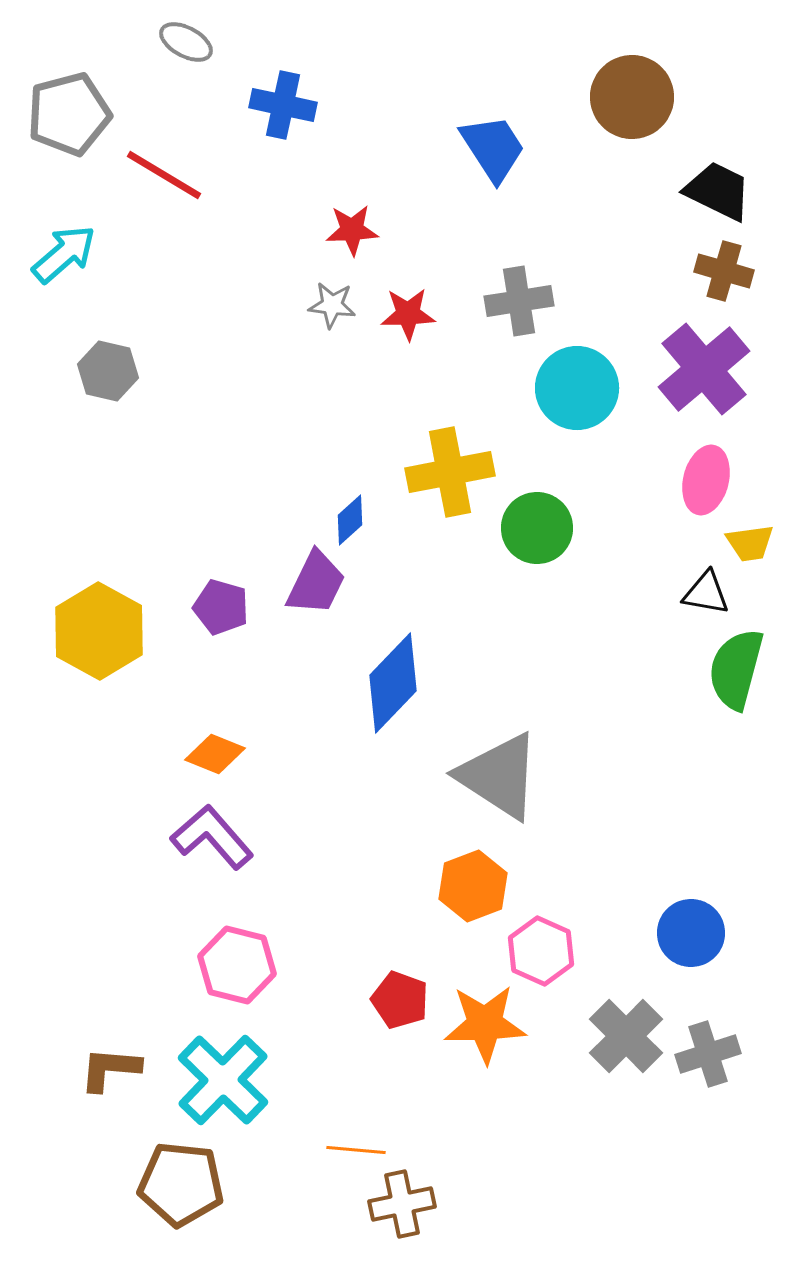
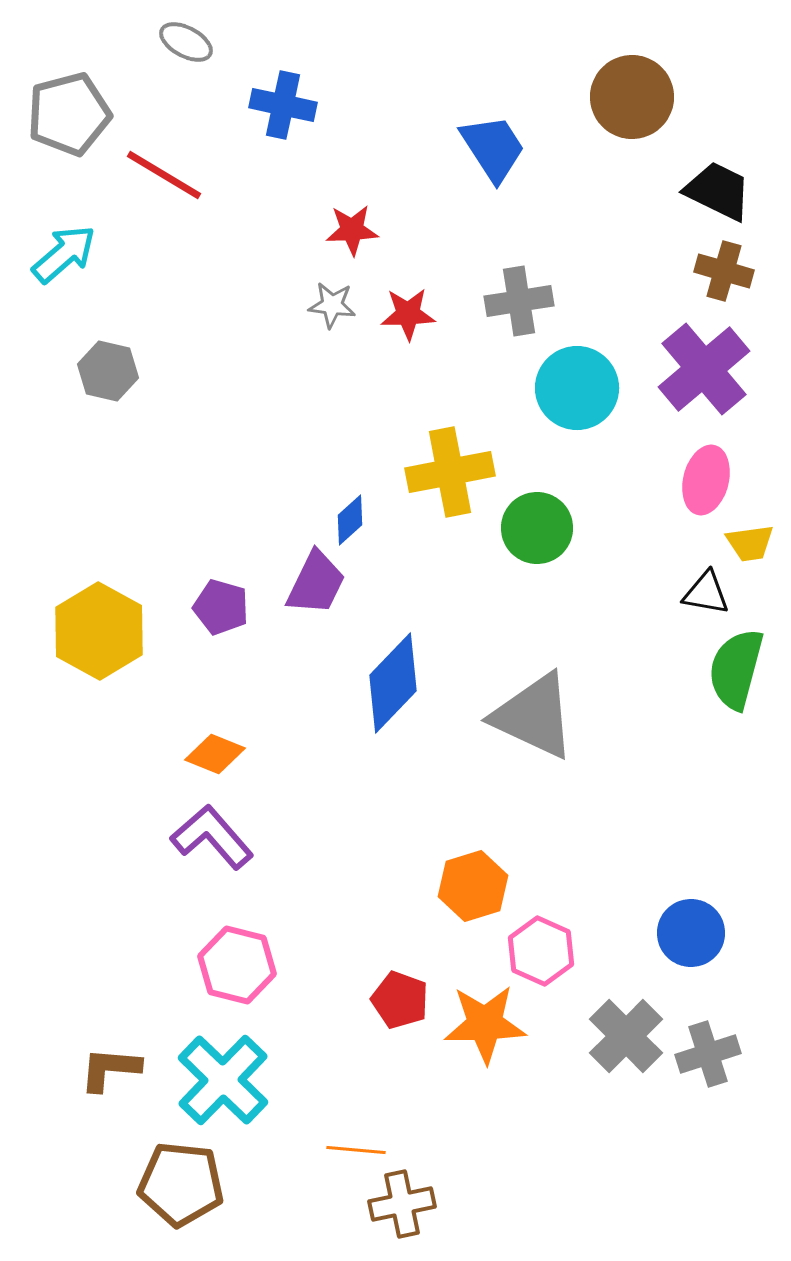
gray triangle at (499, 776): moved 35 px right, 60 px up; rotated 8 degrees counterclockwise
orange hexagon at (473, 886): rotated 4 degrees clockwise
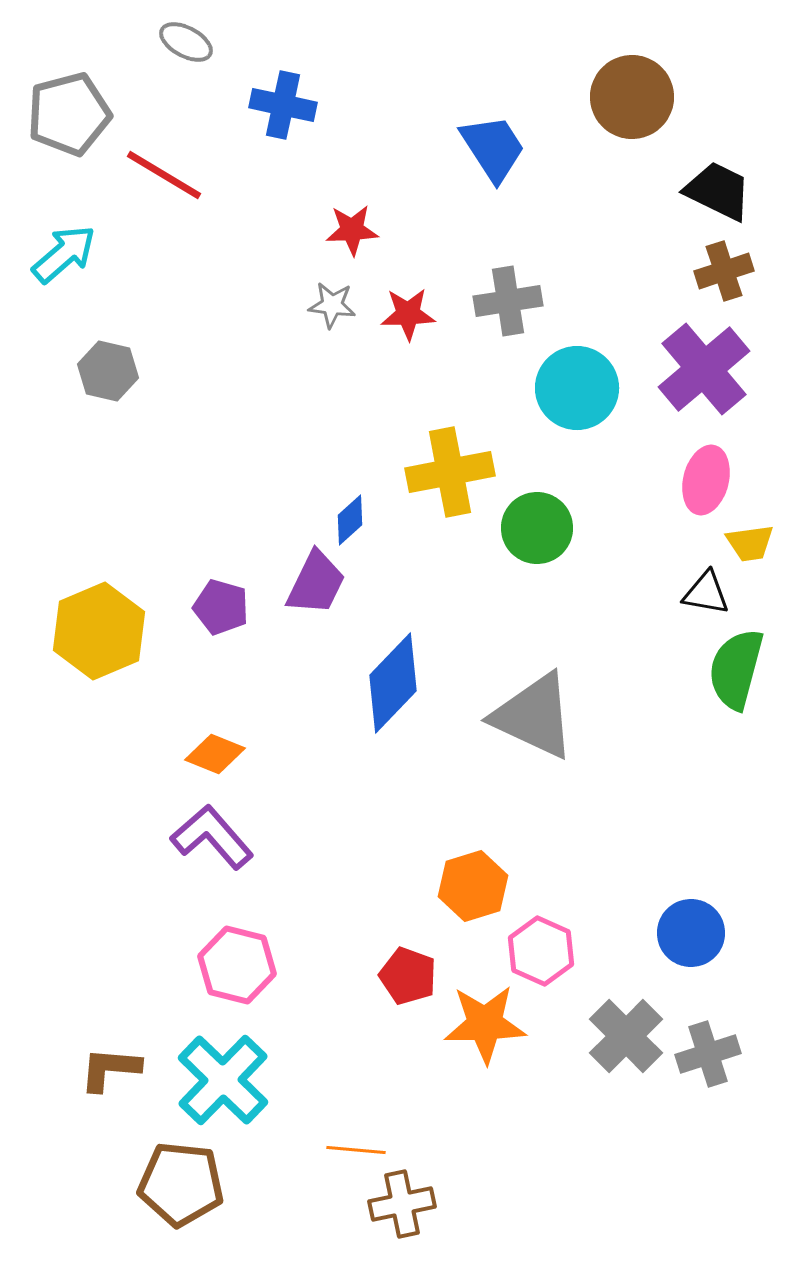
brown cross at (724, 271): rotated 34 degrees counterclockwise
gray cross at (519, 301): moved 11 px left
yellow hexagon at (99, 631): rotated 8 degrees clockwise
red pentagon at (400, 1000): moved 8 px right, 24 px up
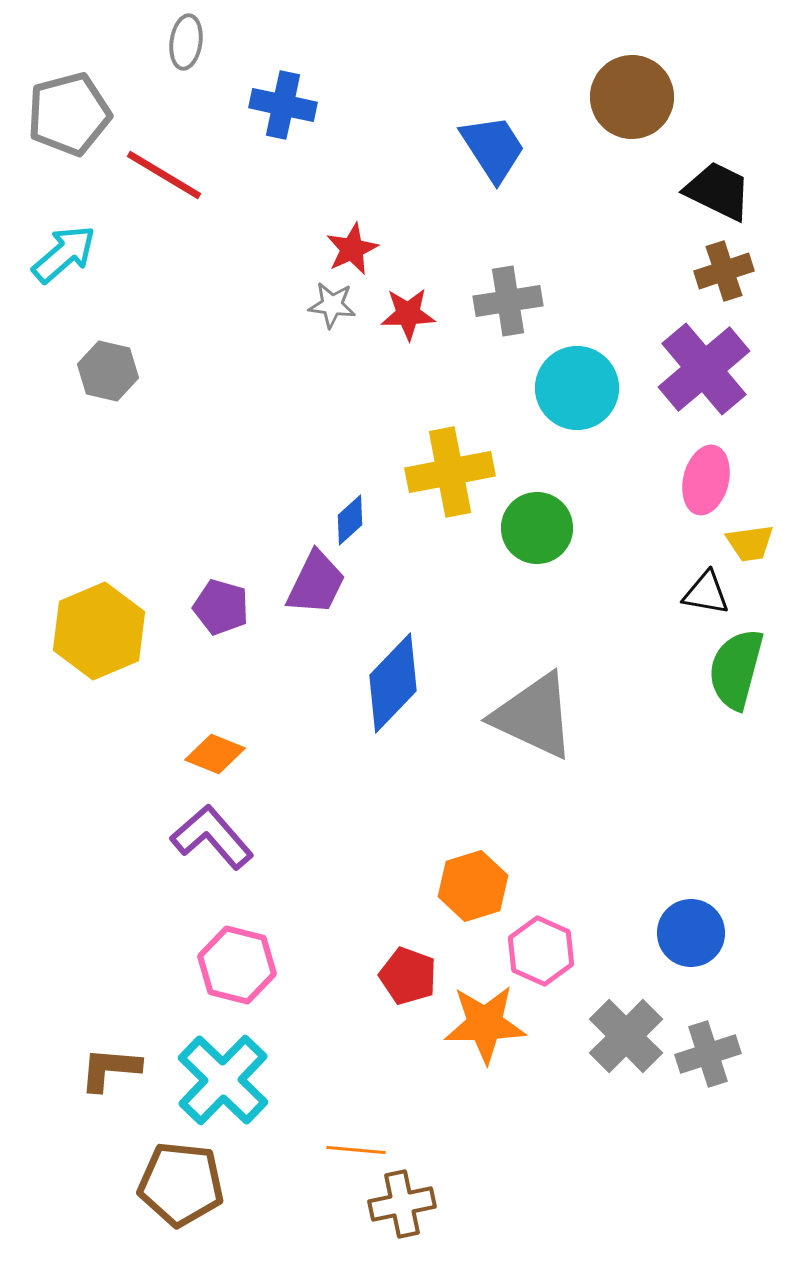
gray ellipse at (186, 42): rotated 70 degrees clockwise
red star at (352, 230): moved 19 px down; rotated 22 degrees counterclockwise
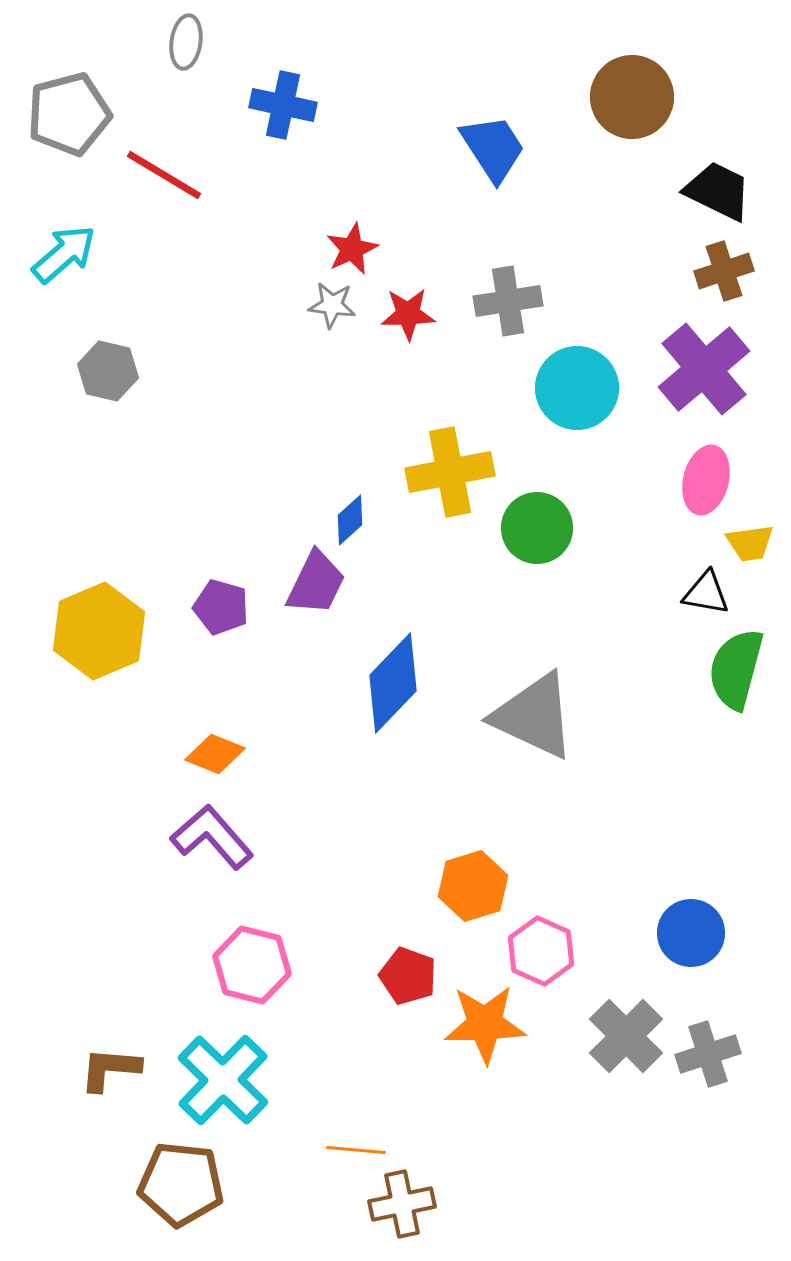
pink hexagon at (237, 965): moved 15 px right
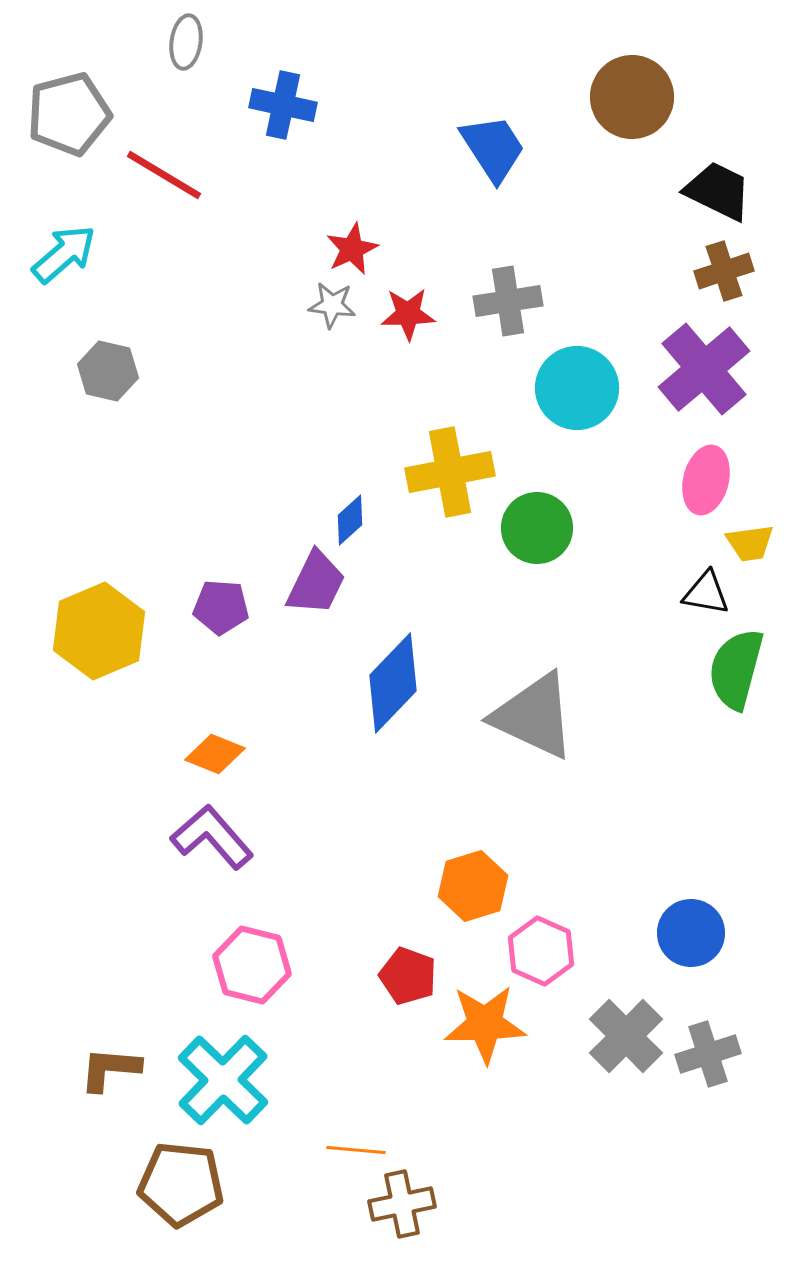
purple pentagon at (221, 607): rotated 12 degrees counterclockwise
